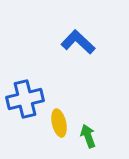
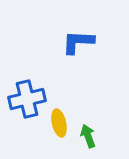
blue L-shape: rotated 40 degrees counterclockwise
blue cross: moved 2 px right
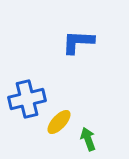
yellow ellipse: moved 1 px up; rotated 56 degrees clockwise
green arrow: moved 3 px down
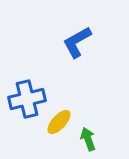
blue L-shape: moved 1 px left; rotated 32 degrees counterclockwise
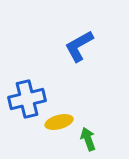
blue L-shape: moved 2 px right, 4 px down
yellow ellipse: rotated 32 degrees clockwise
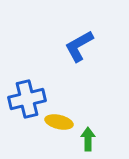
yellow ellipse: rotated 28 degrees clockwise
green arrow: rotated 20 degrees clockwise
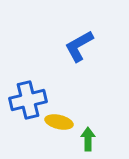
blue cross: moved 1 px right, 1 px down
